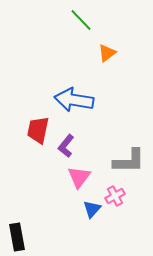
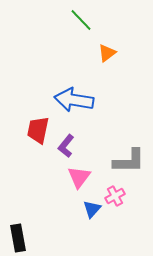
black rectangle: moved 1 px right, 1 px down
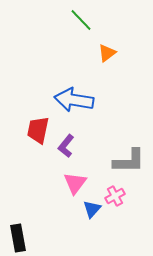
pink triangle: moved 4 px left, 6 px down
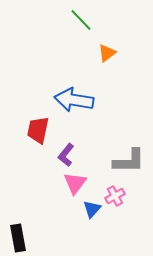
purple L-shape: moved 9 px down
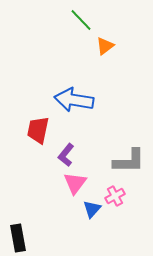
orange triangle: moved 2 px left, 7 px up
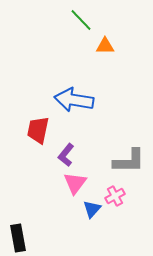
orange triangle: rotated 36 degrees clockwise
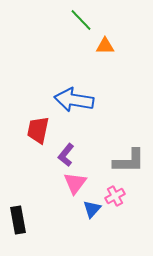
black rectangle: moved 18 px up
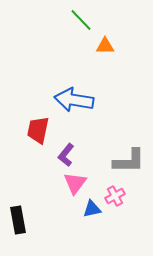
blue triangle: rotated 36 degrees clockwise
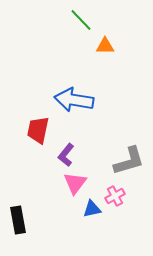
gray L-shape: rotated 16 degrees counterclockwise
